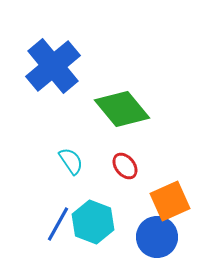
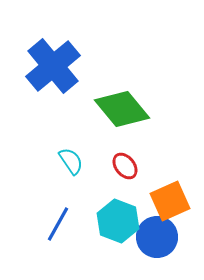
cyan hexagon: moved 25 px right, 1 px up
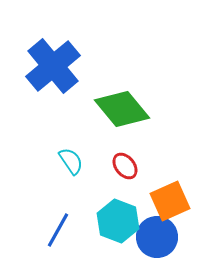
blue line: moved 6 px down
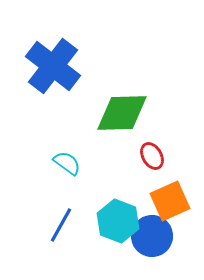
blue cross: rotated 12 degrees counterclockwise
green diamond: moved 4 px down; rotated 52 degrees counterclockwise
cyan semicircle: moved 4 px left, 2 px down; rotated 20 degrees counterclockwise
red ellipse: moved 27 px right, 10 px up; rotated 8 degrees clockwise
blue line: moved 3 px right, 5 px up
blue circle: moved 5 px left, 1 px up
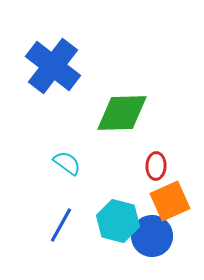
red ellipse: moved 4 px right, 10 px down; rotated 32 degrees clockwise
cyan hexagon: rotated 6 degrees counterclockwise
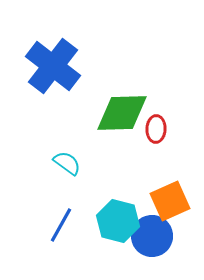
red ellipse: moved 37 px up
